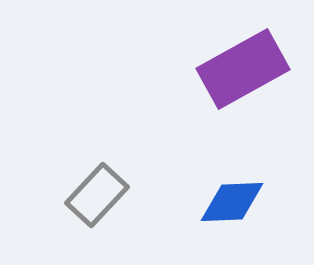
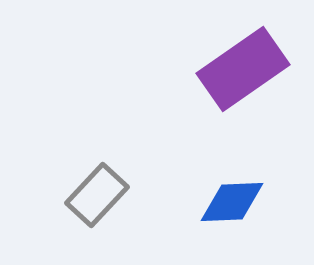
purple rectangle: rotated 6 degrees counterclockwise
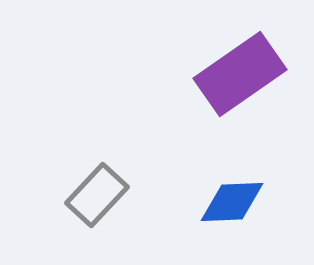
purple rectangle: moved 3 px left, 5 px down
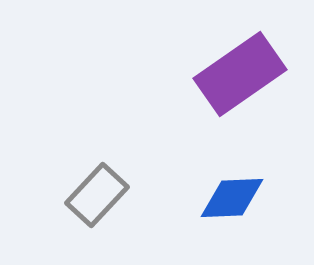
blue diamond: moved 4 px up
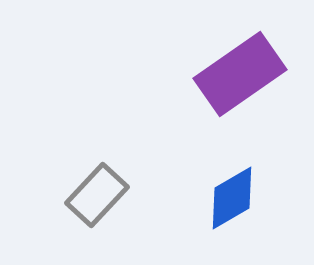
blue diamond: rotated 28 degrees counterclockwise
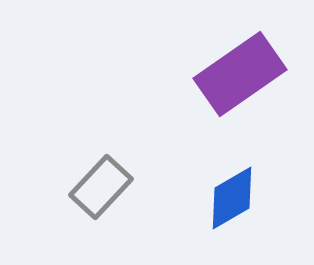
gray rectangle: moved 4 px right, 8 px up
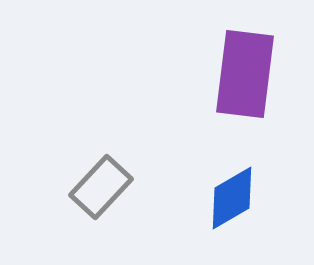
purple rectangle: moved 5 px right; rotated 48 degrees counterclockwise
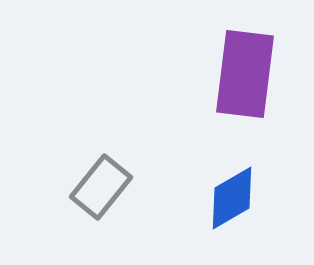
gray rectangle: rotated 4 degrees counterclockwise
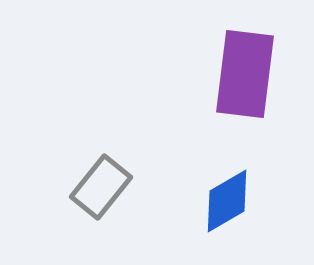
blue diamond: moved 5 px left, 3 px down
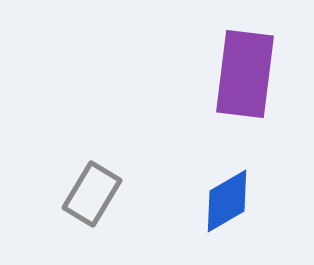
gray rectangle: moved 9 px left, 7 px down; rotated 8 degrees counterclockwise
